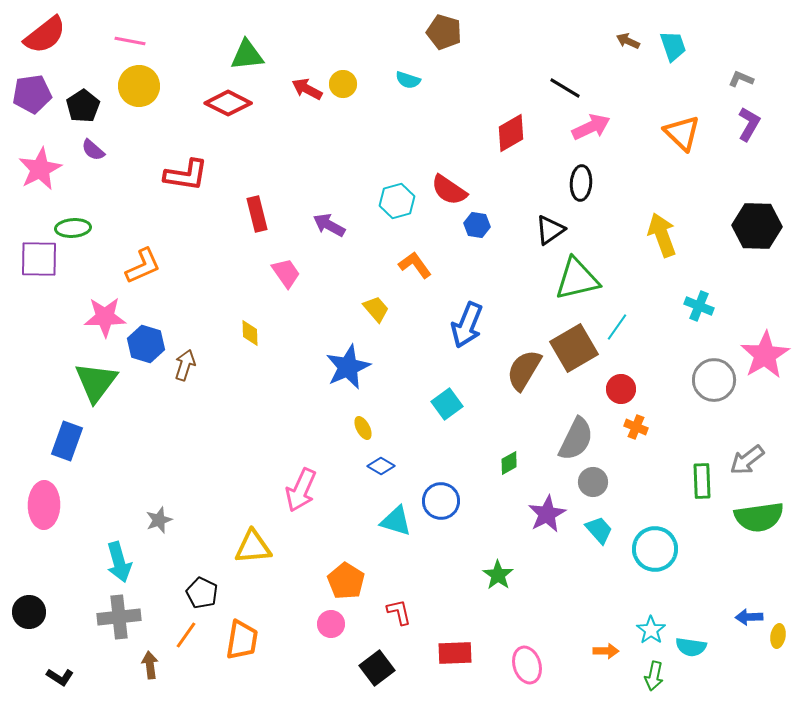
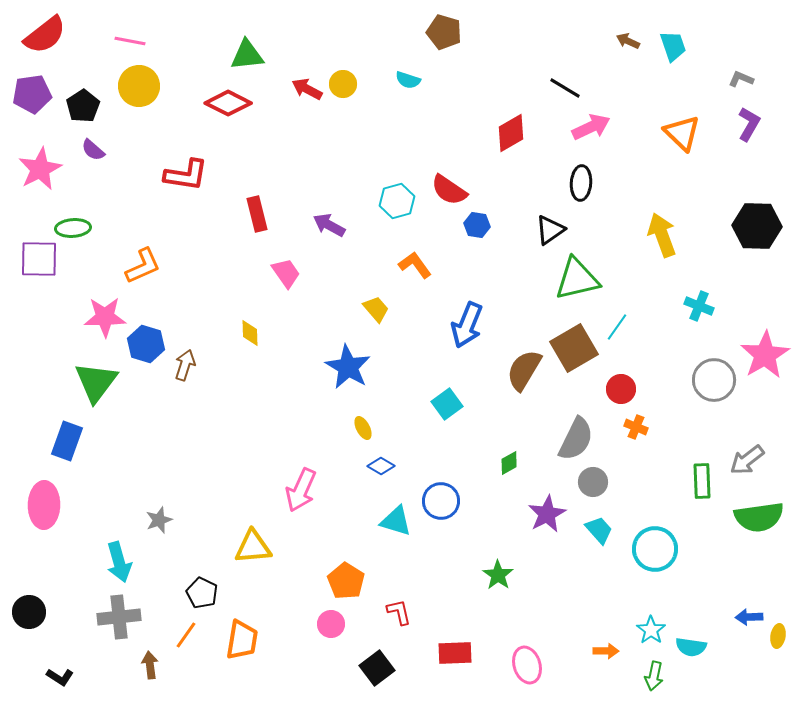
blue star at (348, 367): rotated 18 degrees counterclockwise
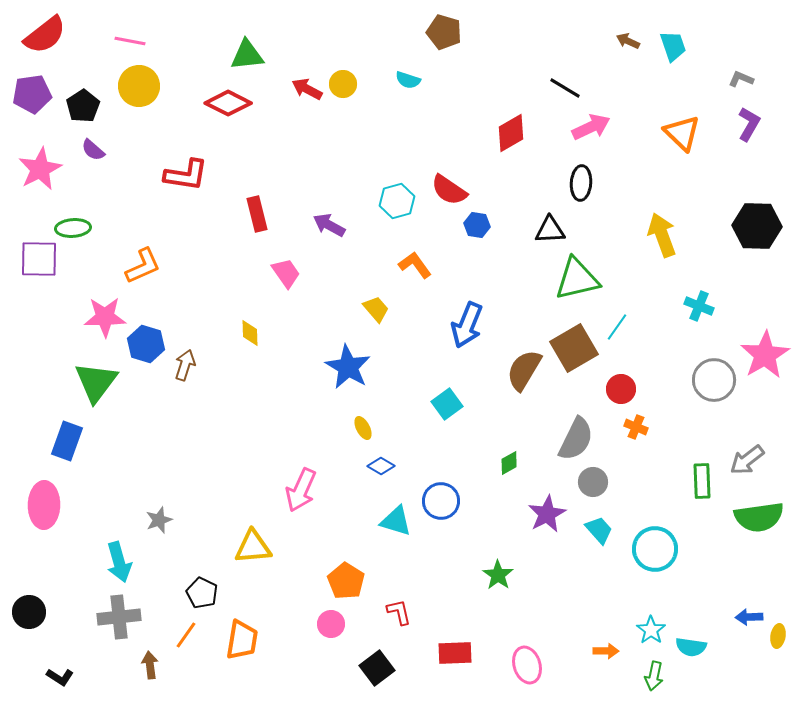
black triangle at (550, 230): rotated 32 degrees clockwise
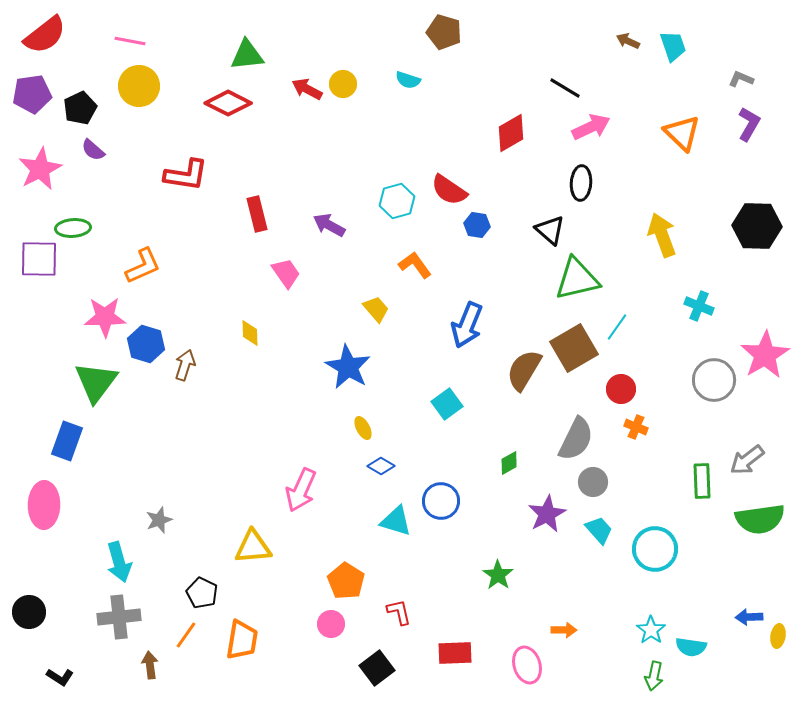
black pentagon at (83, 106): moved 3 px left, 2 px down; rotated 8 degrees clockwise
black triangle at (550, 230): rotated 44 degrees clockwise
green semicircle at (759, 517): moved 1 px right, 2 px down
orange arrow at (606, 651): moved 42 px left, 21 px up
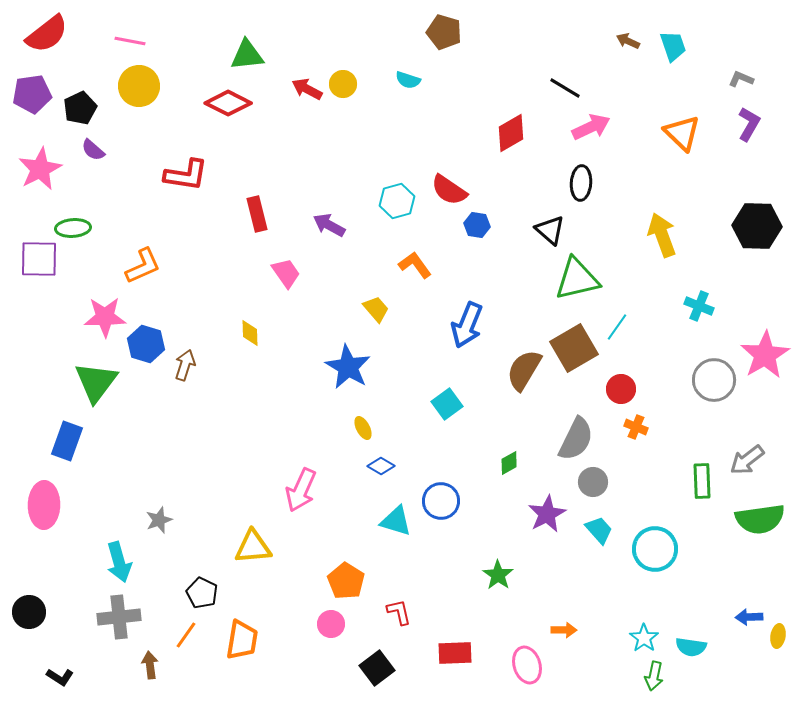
red semicircle at (45, 35): moved 2 px right, 1 px up
cyan star at (651, 630): moved 7 px left, 8 px down
